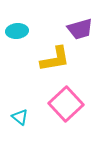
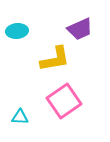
purple trapezoid: rotated 8 degrees counterclockwise
pink square: moved 2 px left, 3 px up; rotated 8 degrees clockwise
cyan triangle: rotated 36 degrees counterclockwise
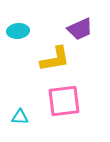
cyan ellipse: moved 1 px right
pink square: rotated 28 degrees clockwise
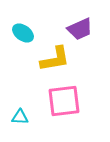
cyan ellipse: moved 5 px right, 2 px down; rotated 40 degrees clockwise
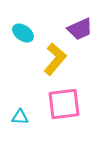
yellow L-shape: rotated 40 degrees counterclockwise
pink square: moved 3 px down
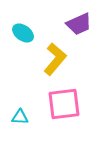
purple trapezoid: moved 1 px left, 5 px up
